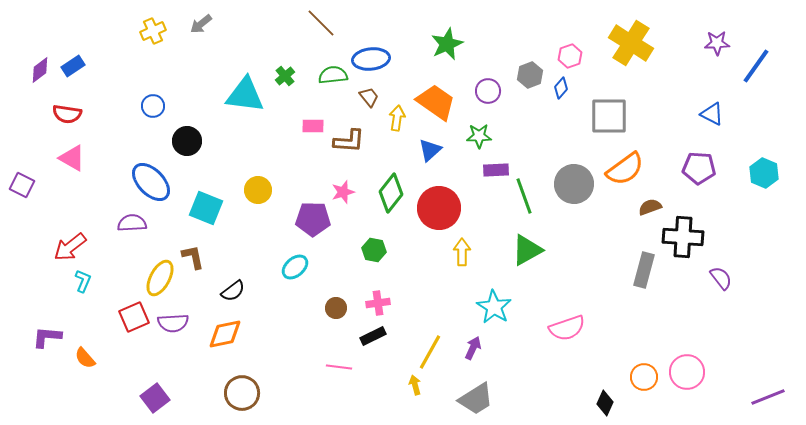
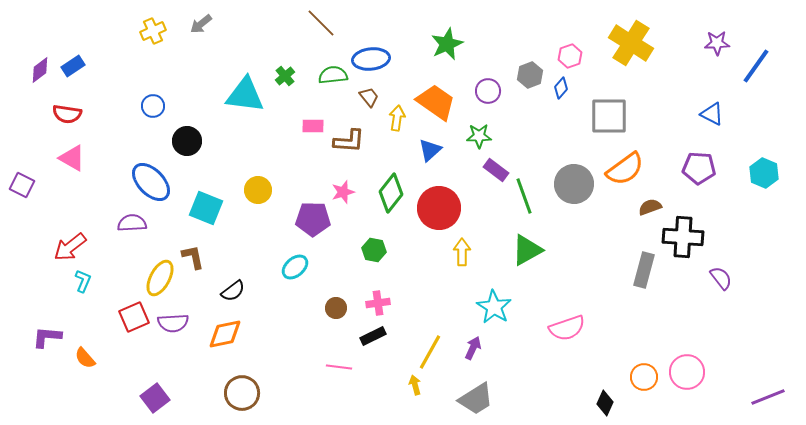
purple rectangle at (496, 170): rotated 40 degrees clockwise
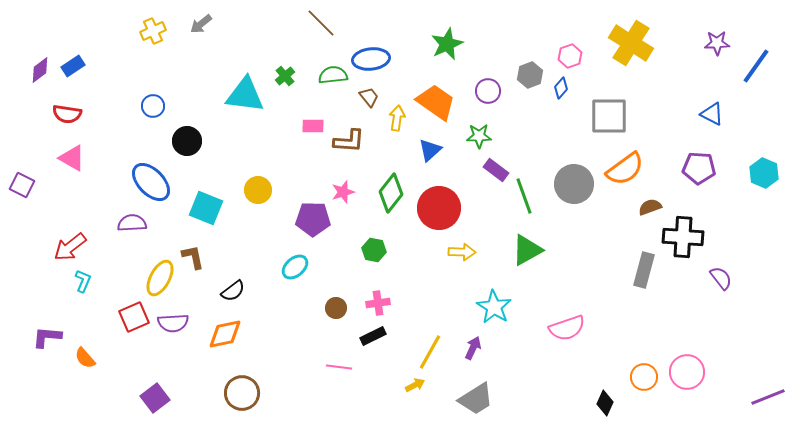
yellow arrow at (462, 252): rotated 92 degrees clockwise
yellow arrow at (415, 385): rotated 78 degrees clockwise
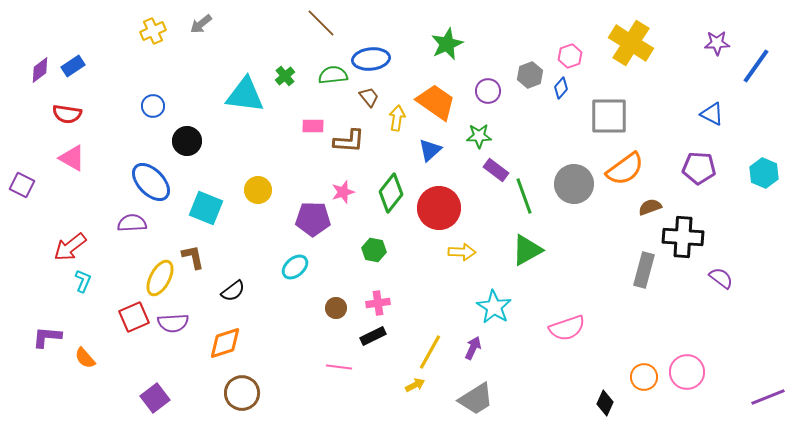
purple semicircle at (721, 278): rotated 15 degrees counterclockwise
orange diamond at (225, 334): moved 9 px down; rotated 6 degrees counterclockwise
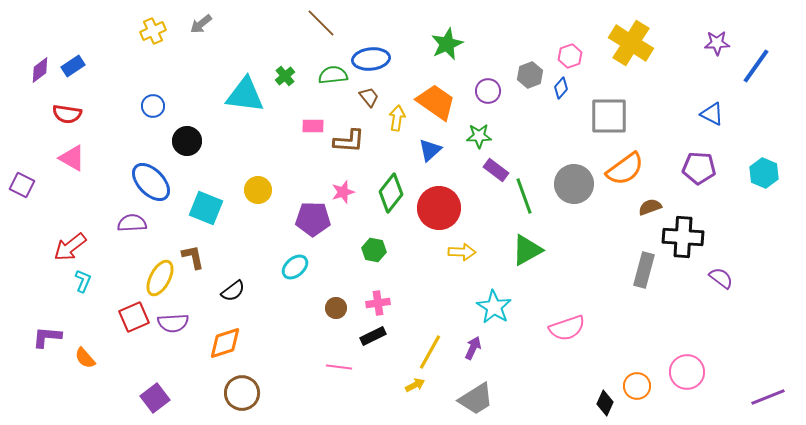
orange circle at (644, 377): moved 7 px left, 9 px down
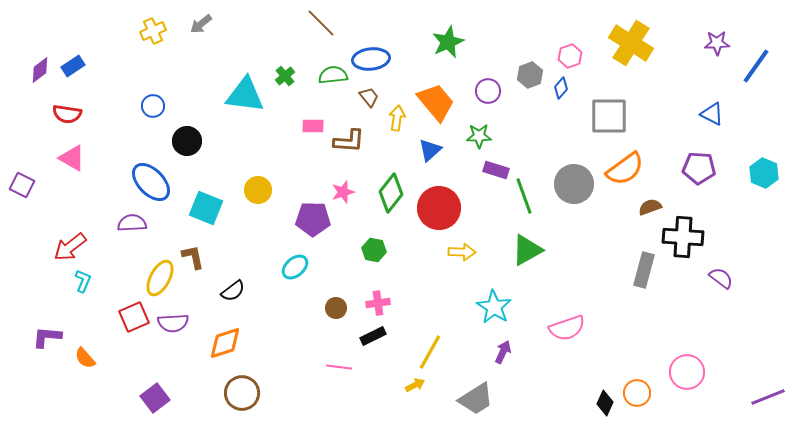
green star at (447, 44): moved 1 px right, 2 px up
orange trapezoid at (436, 102): rotated 15 degrees clockwise
purple rectangle at (496, 170): rotated 20 degrees counterclockwise
purple arrow at (473, 348): moved 30 px right, 4 px down
orange circle at (637, 386): moved 7 px down
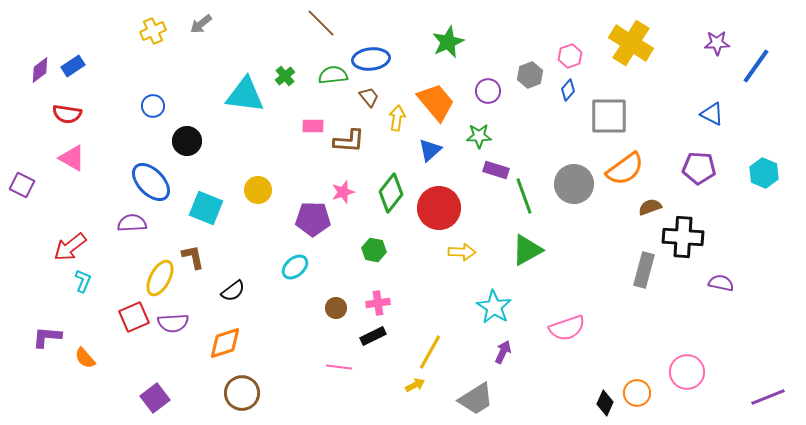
blue diamond at (561, 88): moved 7 px right, 2 px down
purple semicircle at (721, 278): moved 5 px down; rotated 25 degrees counterclockwise
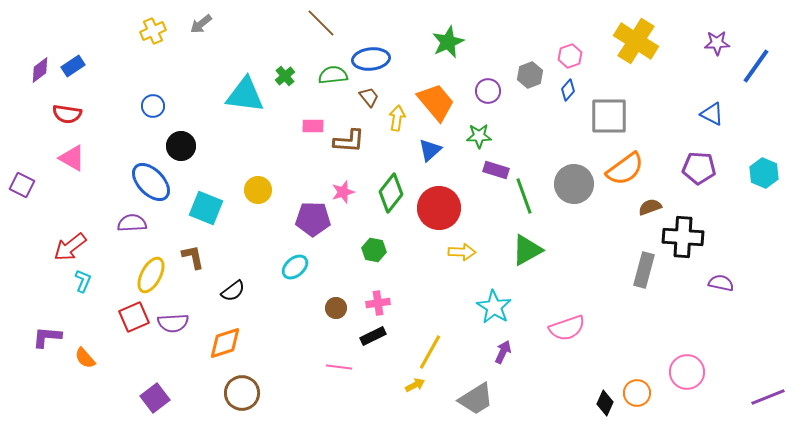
yellow cross at (631, 43): moved 5 px right, 2 px up
black circle at (187, 141): moved 6 px left, 5 px down
yellow ellipse at (160, 278): moved 9 px left, 3 px up
